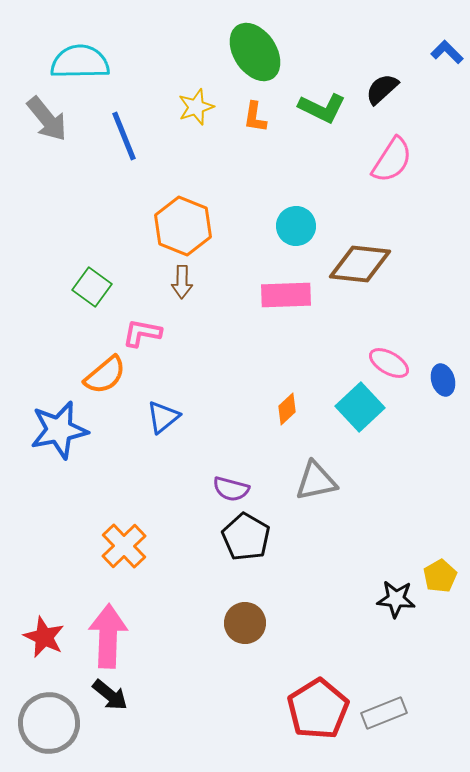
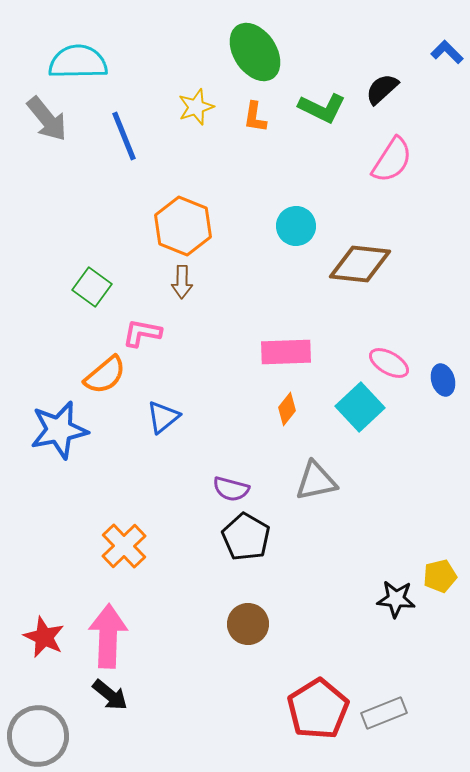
cyan semicircle: moved 2 px left
pink rectangle: moved 57 px down
orange diamond: rotated 8 degrees counterclockwise
yellow pentagon: rotated 16 degrees clockwise
brown circle: moved 3 px right, 1 px down
gray circle: moved 11 px left, 13 px down
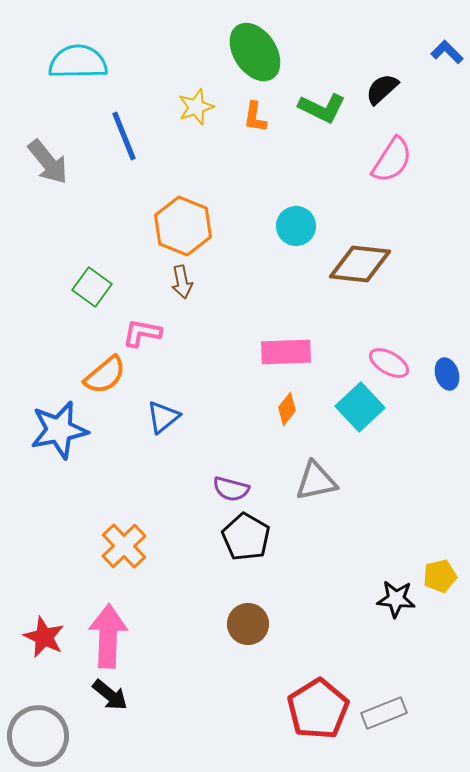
gray arrow: moved 1 px right, 43 px down
brown arrow: rotated 12 degrees counterclockwise
blue ellipse: moved 4 px right, 6 px up
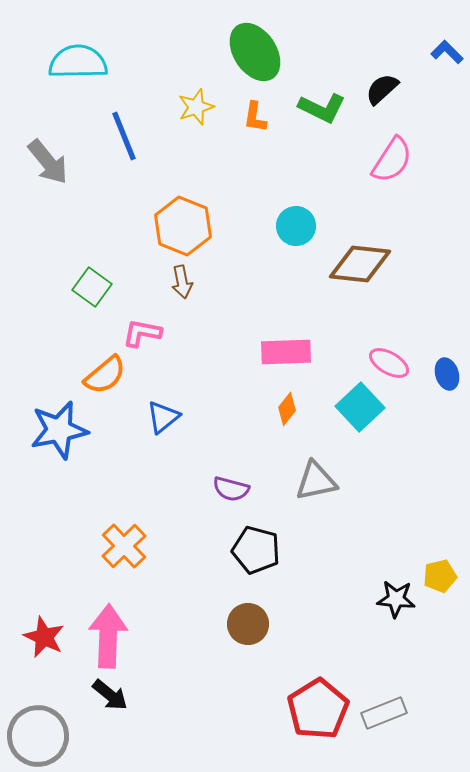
black pentagon: moved 10 px right, 13 px down; rotated 15 degrees counterclockwise
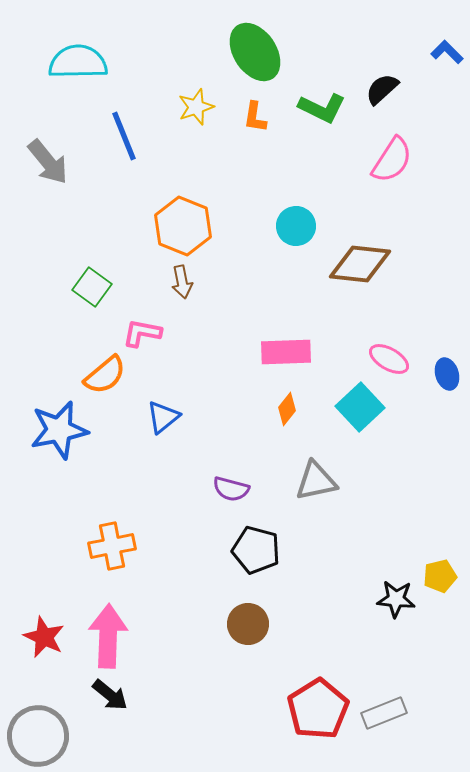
pink ellipse: moved 4 px up
orange cross: moved 12 px left; rotated 33 degrees clockwise
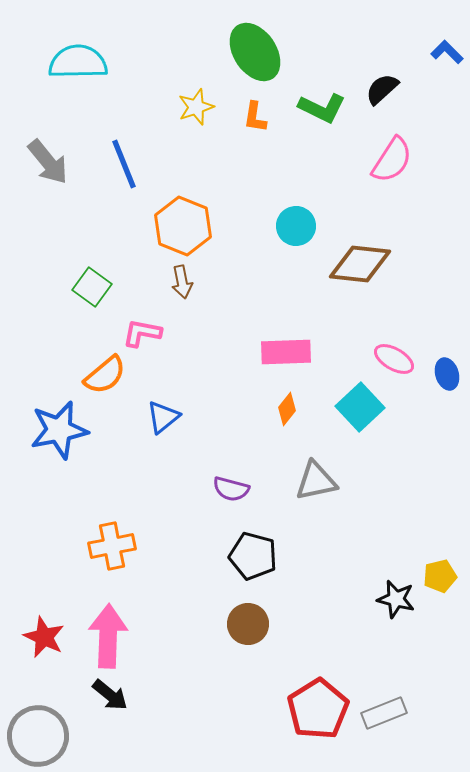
blue line: moved 28 px down
pink ellipse: moved 5 px right
black pentagon: moved 3 px left, 6 px down
black star: rotated 9 degrees clockwise
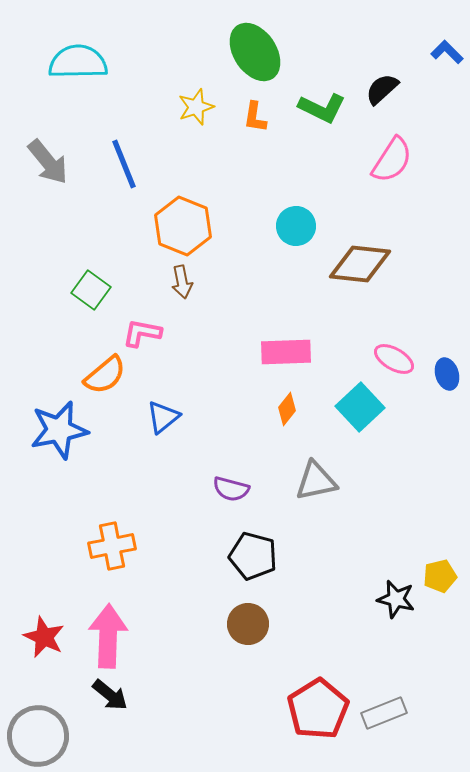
green square: moved 1 px left, 3 px down
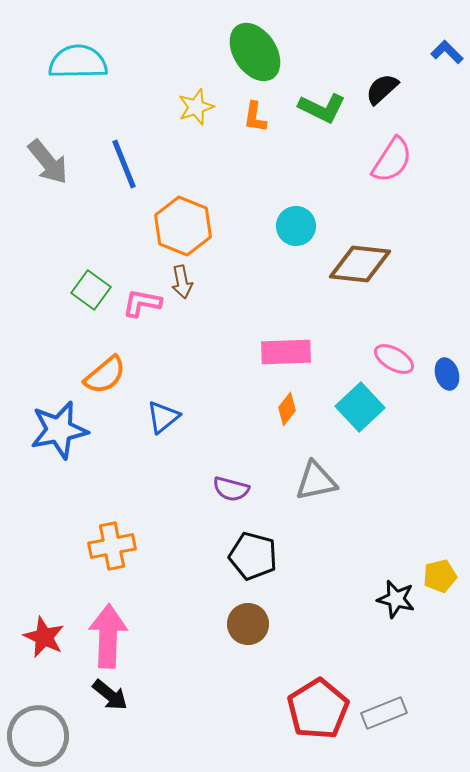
pink L-shape: moved 30 px up
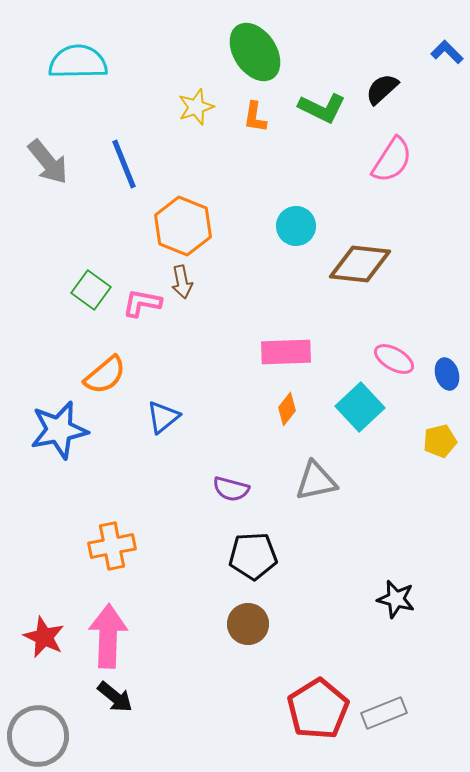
black pentagon: rotated 18 degrees counterclockwise
yellow pentagon: moved 135 px up
black arrow: moved 5 px right, 2 px down
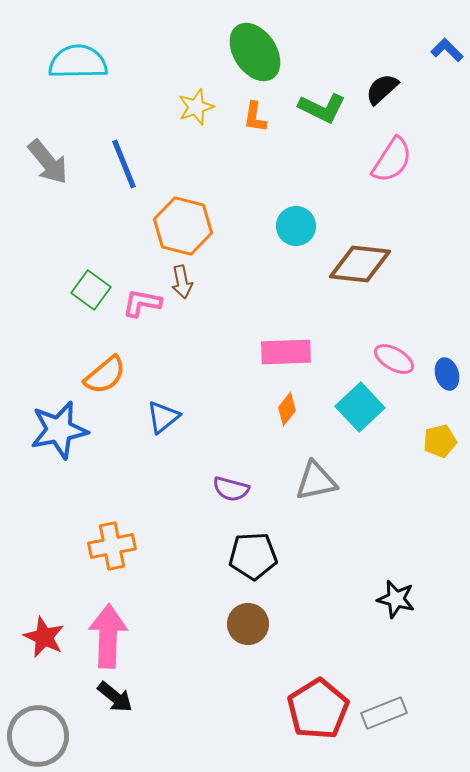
blue L-shape: moved 2 px up
orange hexagon: rotated 8 degrees counterclockwise
